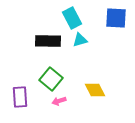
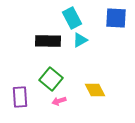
cyan triangle: rotated 14 degrees counterclockwise
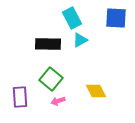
black rectangle: moved 3 px down
yellow diamond: moved 1 px right, 1 px down
pink arrow: moved 1 px left
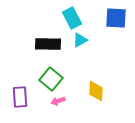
yellow diamond: rotated 30 degrees clockwise
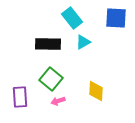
cyan rectangle: rotated 10 degrees counterclockwise
cyan triangle: moved 3 px right, 2 px down
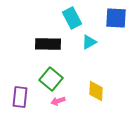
cyan rectangle: rotated 10 degrees clockwise
cyan triangle: moved 6 px right
purple rectangle: rotated 10 degrees clockwise
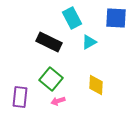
black rectangle: moved 1 px right, 2 px up; rotated 25 degrees clockwise
yellow diamond: moved 6 px up
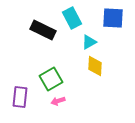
blue square: moved 3 px left
black rectangle: moved 6 px left, 12 px up
green square: rotated 20 degrees clockwise
yellow diamond: moved 1 px left, 19 px up
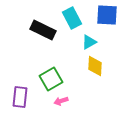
blue square: moved 6 px left, 3 px up
pink arrow: moved 3 px right
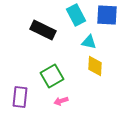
cyan rectangle: moved 4 px right, 3 px up
cyan triangle: rotated 42 degrees clockwise
green square: moved 1 px right, 3 px up
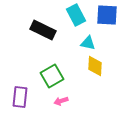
cyan triangle: moved 1 px left, 1 px down
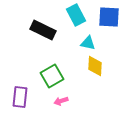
blue square: moved 2 px right, 2 px down
